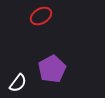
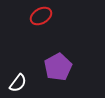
purple pentagon: moved 6 px right, 2 px up
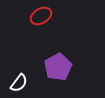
white semicircle: moved 1 px right
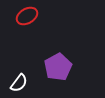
red ellipse: moved 14 px left
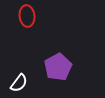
red ellipse: rotated 65 degrees counterclockwise
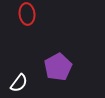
red ellipse: moved 2 px up
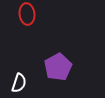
white semicircle: rotated 18 degrees counterclockwise
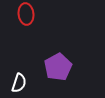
red ellipse: moved 1 px left
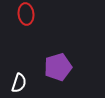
purple pentagon: rotated 12 degrees clockwise
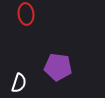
purple pentagon: rotated 24 degrees clockwise
